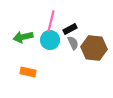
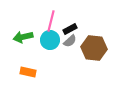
gray semicircle: moved 3 px left, 2 px up; rotated 72 degrees clockwise
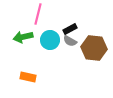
pink line: moved 13 px left, 7 px up
gray semicircle: rotated 72 degrees clockwise
orange rectangle: moved 5 px down
